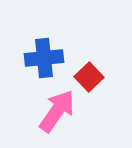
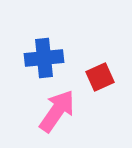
red square: moved 11 px right; rotated 20 degrees clockwise
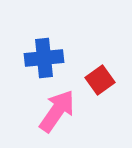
red square: moved 3 px down; rotated 12 degrees counterclockwise
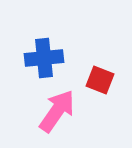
red square: rotated 32 degrees counterclockwise
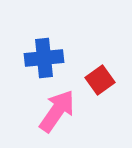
red square: rotated 32 degrees clockwise
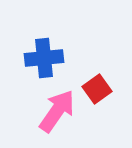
red square: moved 3 px left, 9 px down
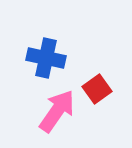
blue cross: moved 2 px right; rotated 18 degrees clockwise
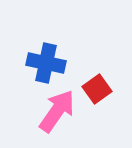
blue cross: moved 5 px down
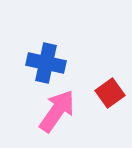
red square: moved 13 px right, 4 px down
